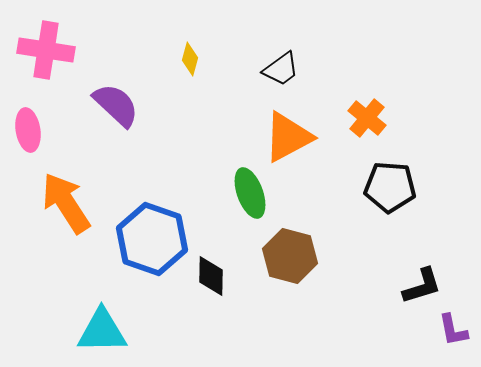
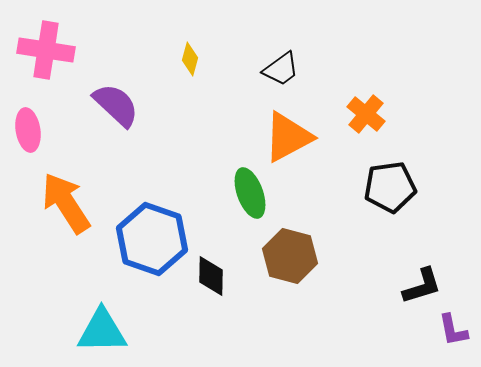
orange cross: moved 1 px left, 4 px up
black pentagon: rotated 12 degrees counterclockwise
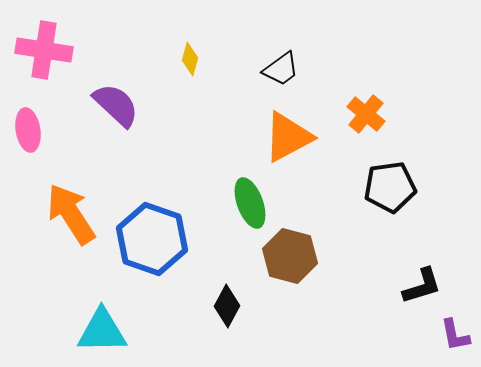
pink cross: moved 2 px left
green ellipse: moved 10 px down
orange arrow: moved 5 px right, 11 px down
black diamond: moved 16 px right, 30 px down; rotated 27 degrees clockwise
purple L-shape: moved 2 px right, 5 px down
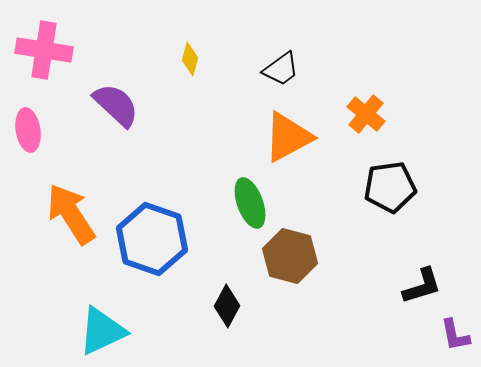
cyan triangle: rotated 24 degrees counterclockwise
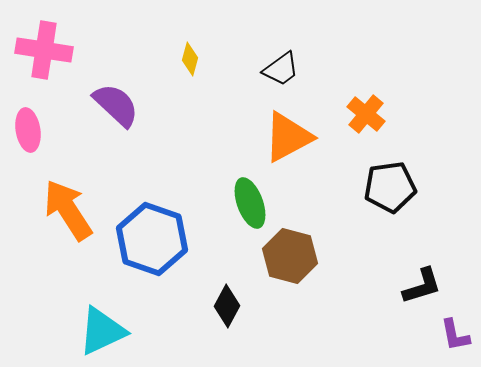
orange arrow: moved 3 px left, 4 px up
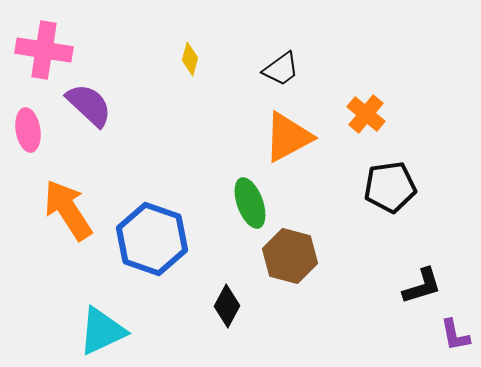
purple semicircle: moved 27 px left
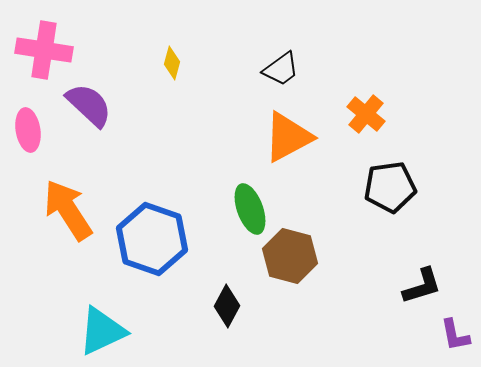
yellow diamond: moved 18 px left, 4 px down
green ellipse: moved 6 px down
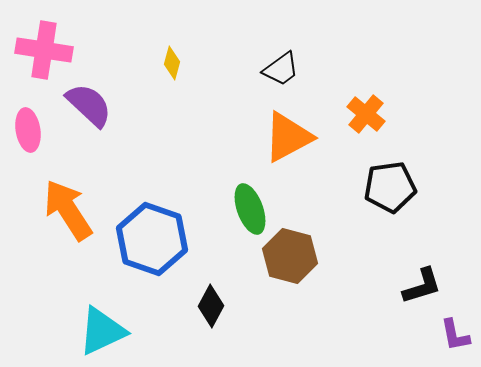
black diamond: moved 16 px left
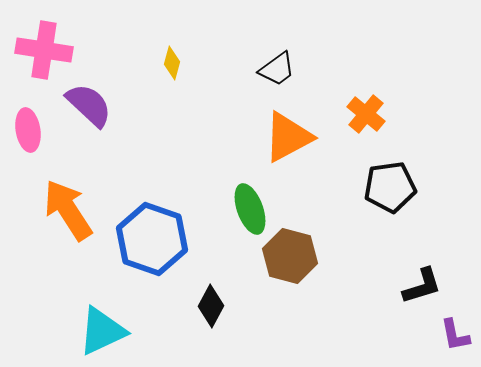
black trapezoid: moved 4 px left
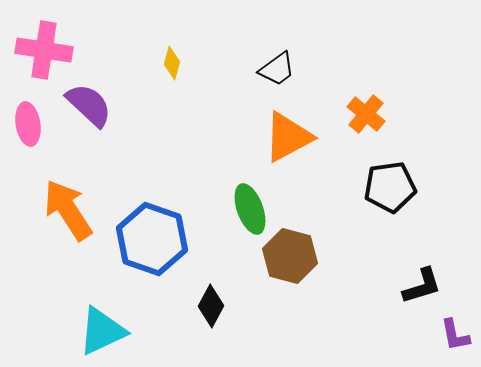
pink ellipse: moved 6 px up
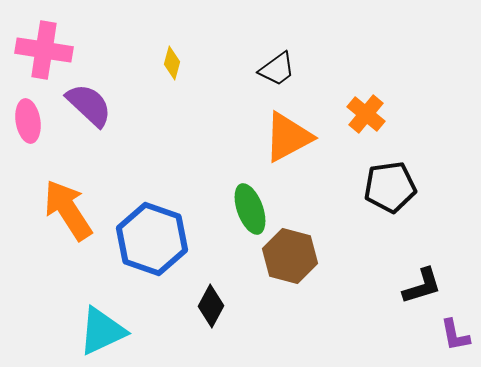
pink ellipse: moved 3 px up
